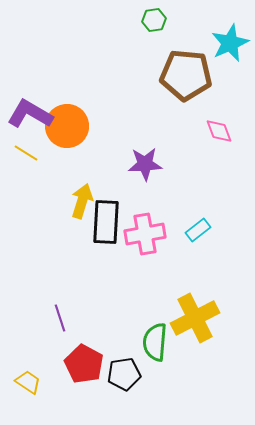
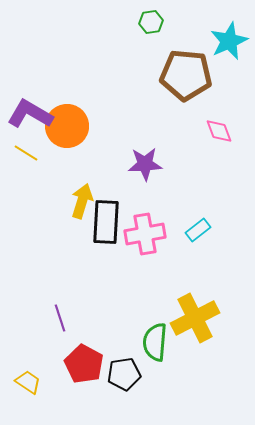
green hexagon: moved 3 px left, 2 px down
cyan star: moved 1 px left, 2 px up
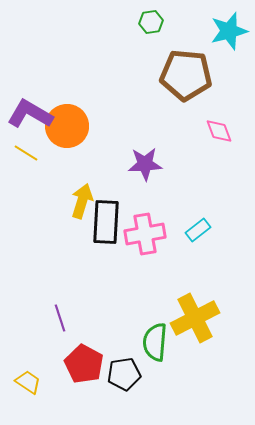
cyan star: moved 10 px up; rotated 9 degrees clockwise
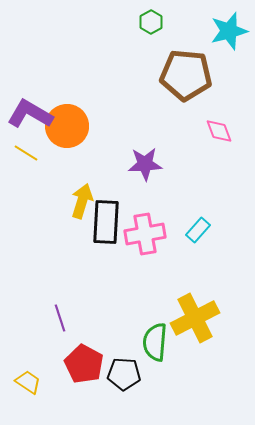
green hexagon: rotated 20 degrees counterclockwise
cyan rectangle: rotated 10 degrees counterclockwise
black pentagon: rotated 12 degrees clockwise
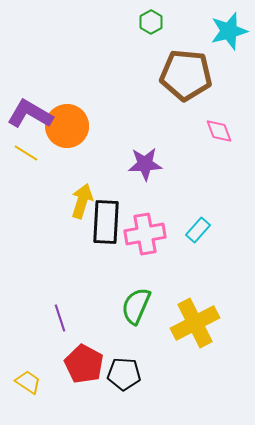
yellow cross: moved 5 px down
green semicircle: moved 19 px left, 36 px up; rotated 18 degrees clockwise
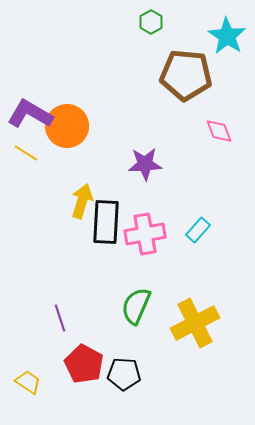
cyan star: moved 2 px left, 5 px down; rotated 24 degrees counterclockwise
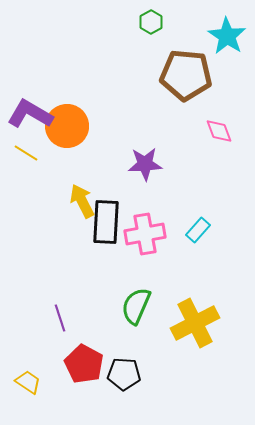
yellow arrow: rotated 44 degrees counterclockwise
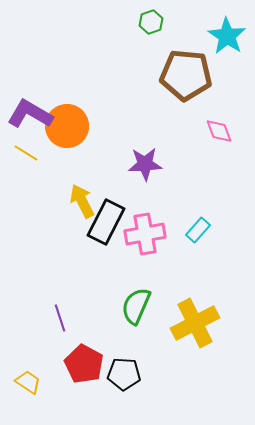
green hexagon: rotated 10 degrees clockwise
black rectangle: rotated 24 degrees clockwise
